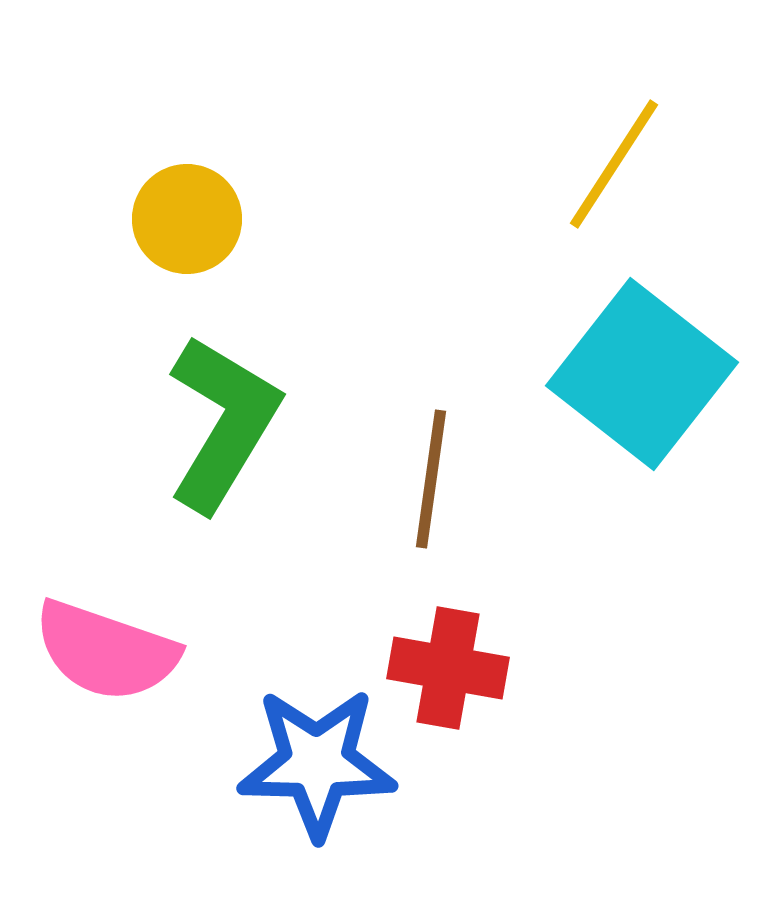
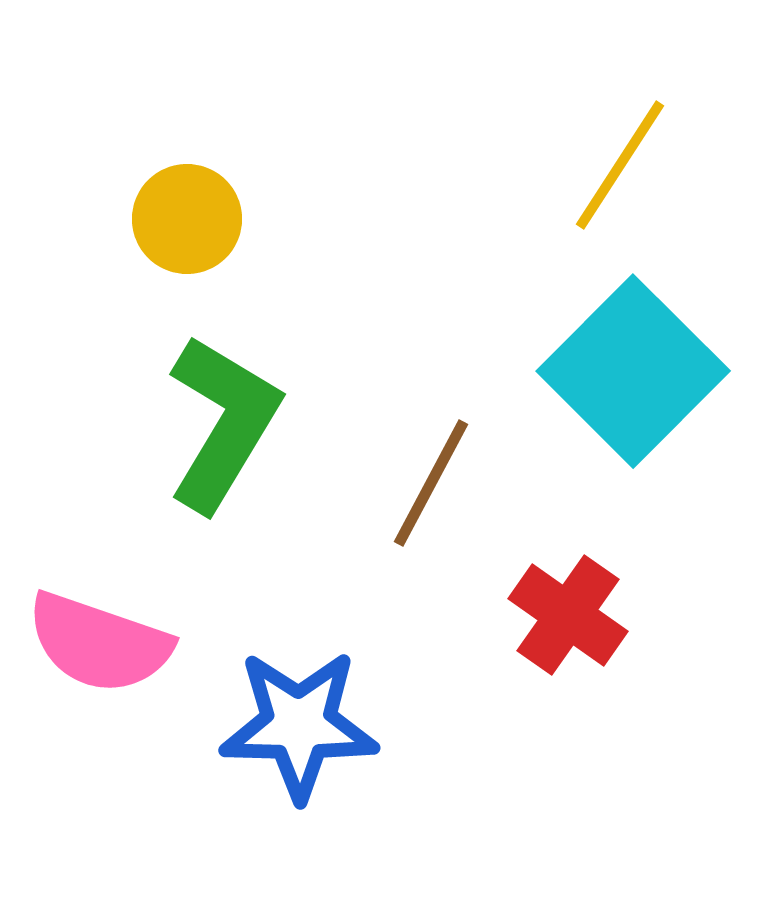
yellow line: moved 6 px right, 1 px down
cyan square: moved 9 px left, 3 px up; rotated 7 degrees clockwise
brown line: moved 4 px down; rotated 20 degrees clockwise
pink semicircle: moved 7 px left, 8 px up
red cross: moved 120 px right, 53 px up; rotated 25 degrees clockwise
blue star: moved 18 px left, 38 px up
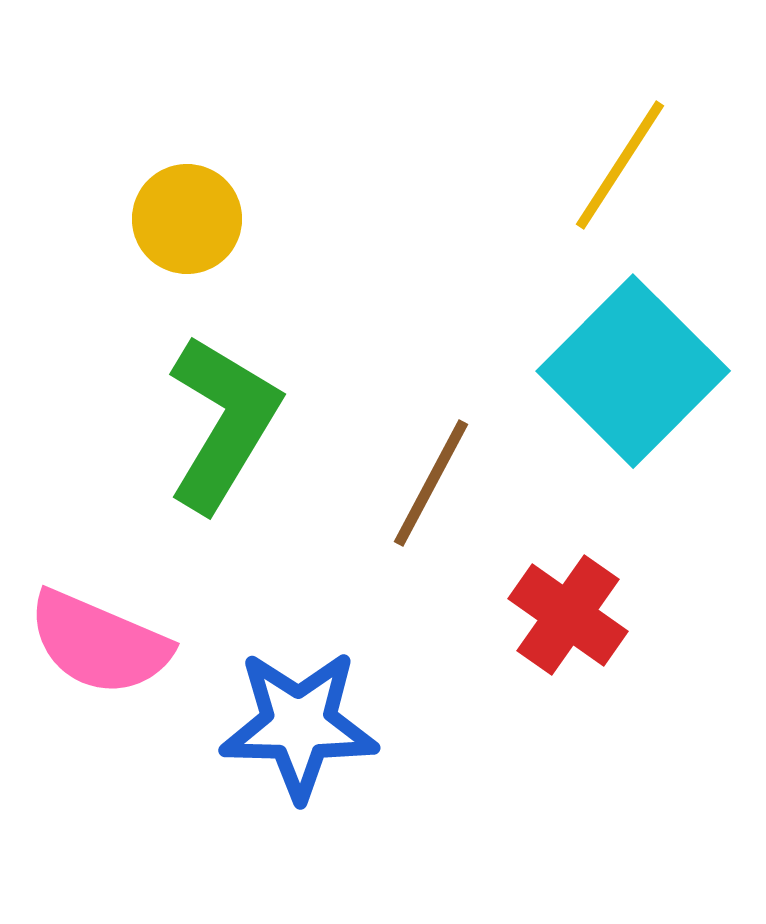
pink semicircle: rotated 4 degrees clockwise
